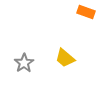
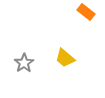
orange rectangle: rotated 18 degrees clockwise
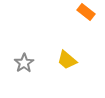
yellow trapezoid: moved 2 px right, 2 px down
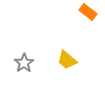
orange rectangle: moved 2 px right
